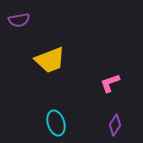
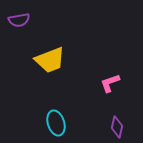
purple diamond: moved 2 px right, 2 px down; rotated 20 degrees counterclockwise
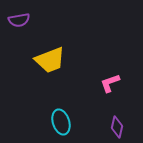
cyan ellipse: moved 5 px right, 1 px up
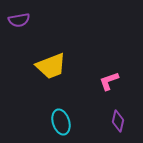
yellow trapezoid: moved 1 px right, 6 px down
pink L-shape: moved 1 px left, 2 px up
purple diamond: moved 1 px right, 6 px up
